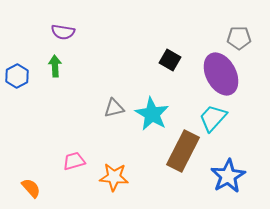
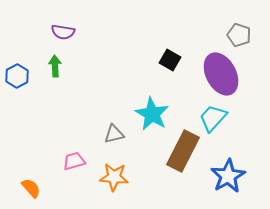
gray pentagon: moved 3 px up; rotated 20 degrees clockwise
gray triangle: moved 26 px down
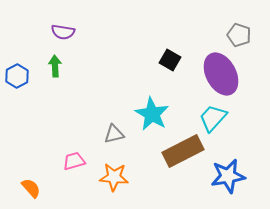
brown rectangle: rotated 36 degrees clockwise
blue star: rotated 20 degrees clockwise
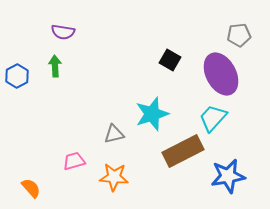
gray pentagon: rotated 25 degrees counterclockwise
cyan star: rotated 24 degrees clockwise
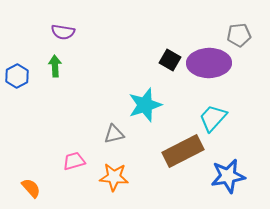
purple ellipse: moved 12 px left, 11 px up; rotated 63 degrees counterclockwise
cyan star: moved 7 px left, 9 px up
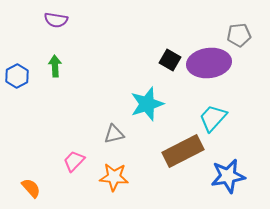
purple semicircle: moved 7 px left, 12 px up
purple ellipse: rotated 6 degrees counterclockwise
cyan star: moved 2 px right, 1 px up
pink trapezoid: rotated 30 degrees counterclockwise
